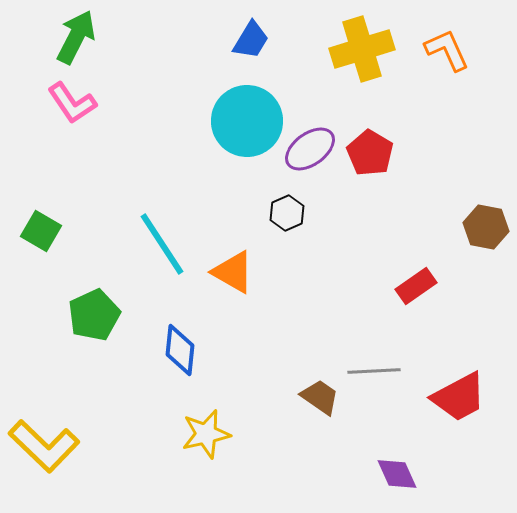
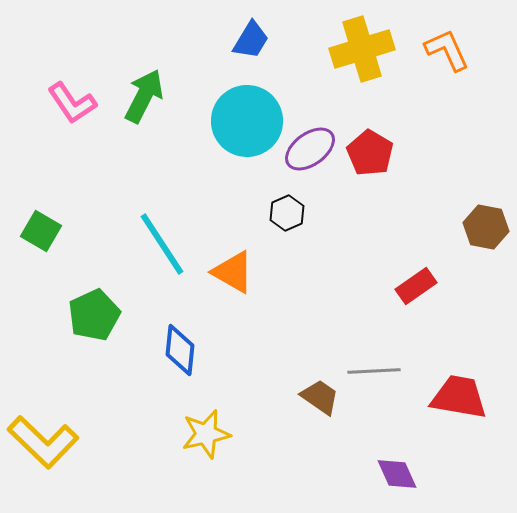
green arrow: moved 68 px right, 59 px down
red trapezoid: rotated 142 degrees counterclockwise
yellow L-shape: moved 1 px left, 4 px up
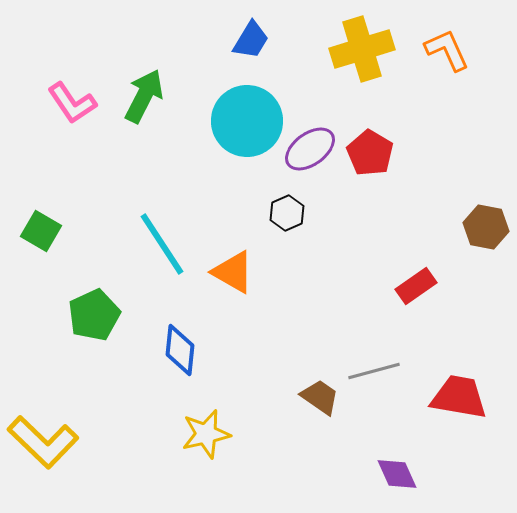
gray line: rotated 12 degrees counterclockwise
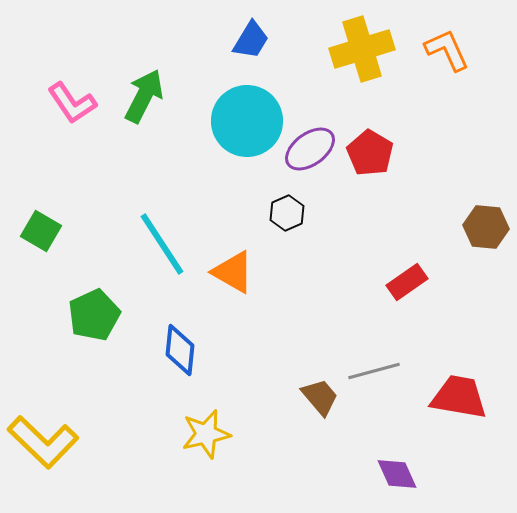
brown hexagon: rotated 6 degrees counterclockwise
red rectangle: moved 9 px left, 4 px up
brown trapezoid: rotated 15 degrees clockwise
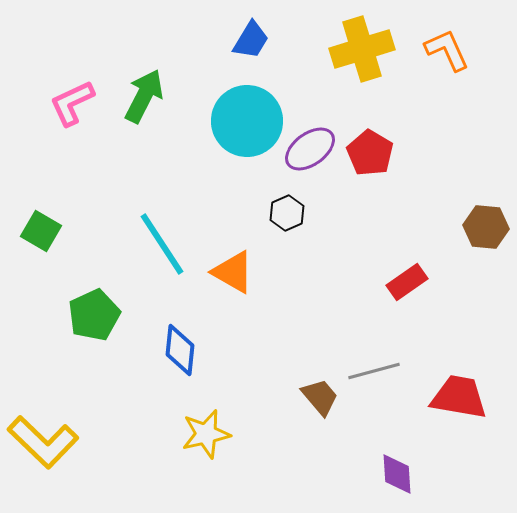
pink L-shape: rotated 99 degrees clockwise
purple diamond: rotated 21 degrees clockwise
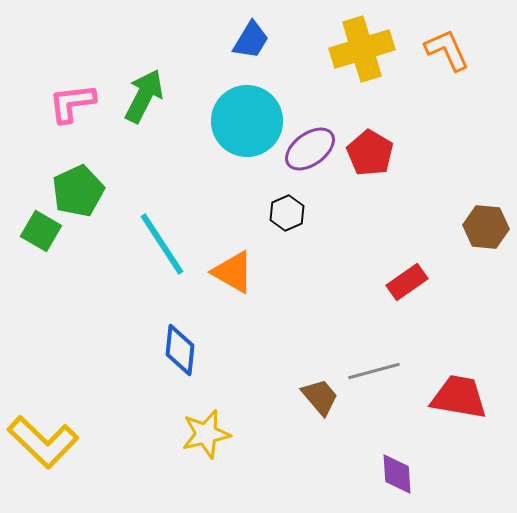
pink L-shape: rotated 18 degrees clockwise
green pentagon: moved 16 px left, 124 px up
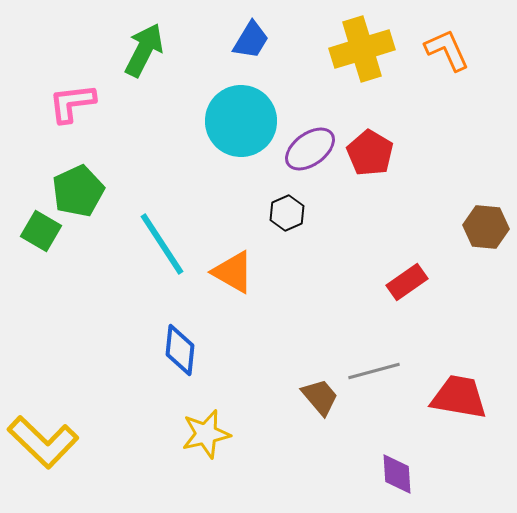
green arrow: moved 46 px up
cyan circle: moved 6 px left
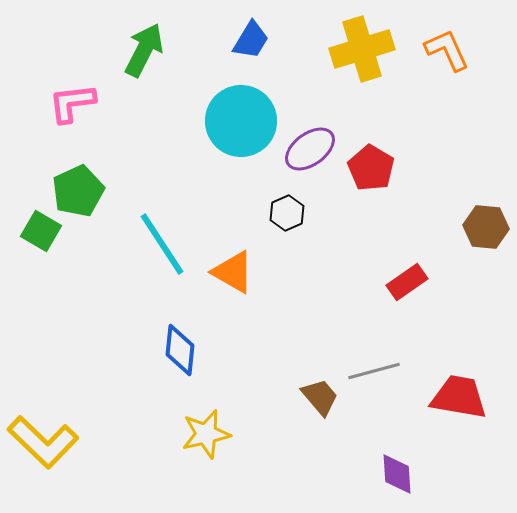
red pentagon: moved 1 px right, 15 px down
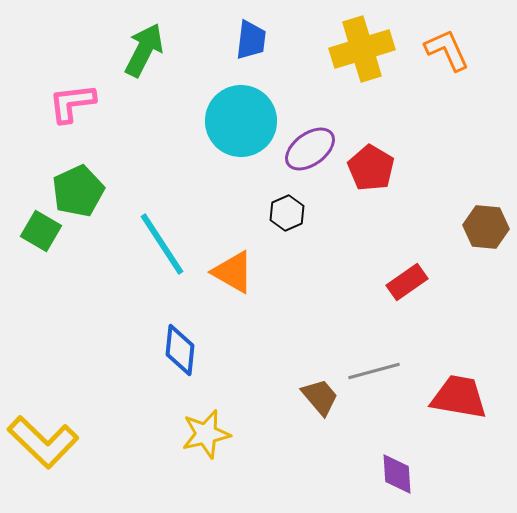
blue trapezoid: rotated 24 degrees counterclockwise
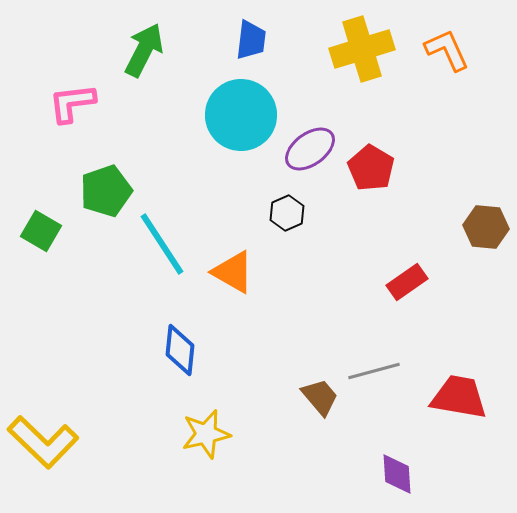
cyan circle: moved 6 px up
green pentagon: moved 28 px right; rotated 6 degrees clockwise
